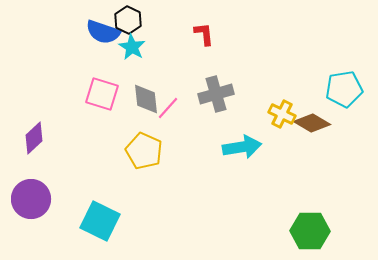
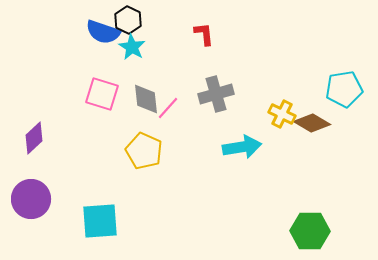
cyan square: rotated 30 degrees counterclockwise
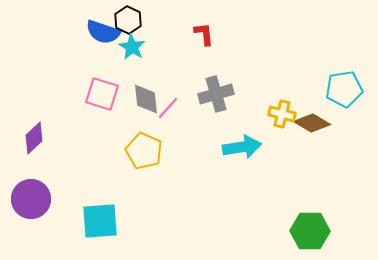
yellow cross: rotated 12 degrees counterclockwise
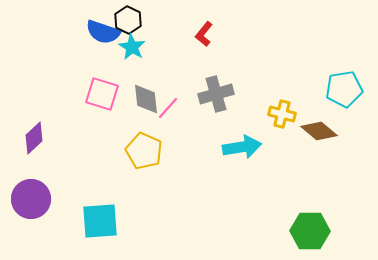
red L-shape: rotated 135 degrees counterclockwise
brown diamond: moved 7 px right, 8 px down; rotated 9 degrees clockwise
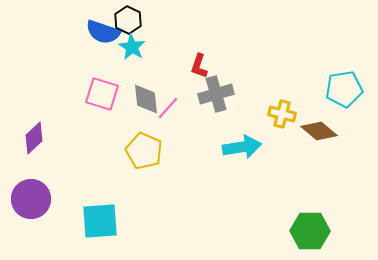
red L-shape: moved 5 px left, 32 px down; rotated 20 degrees counterclockwise
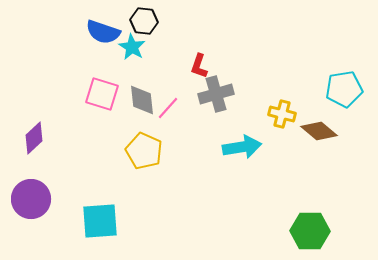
black hexagon: moved 16 px right, 1 px down; rotated 20 degrees counterclockwise
gray diamond: moved 4 px left, 1 px down
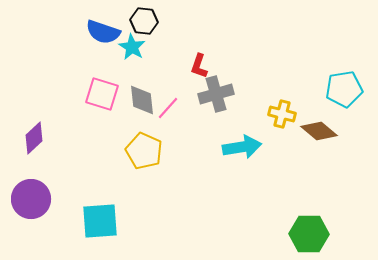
green hexagon: moved 1 px left, 3 px down
